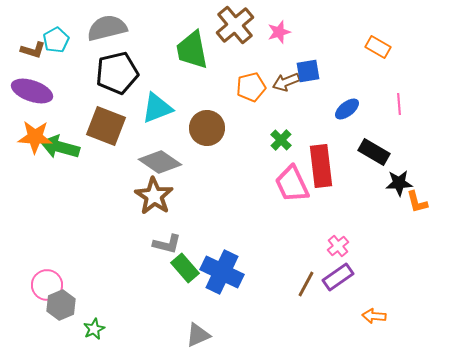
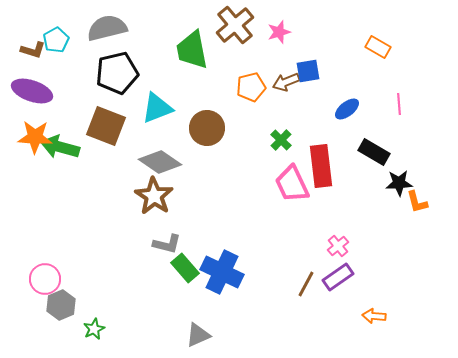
pink circle: moved 2 px left, 6 px up
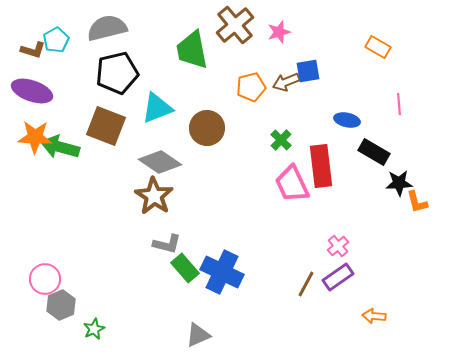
blue ellipse: moved 11 px down; rotated 50 degrees clockwise
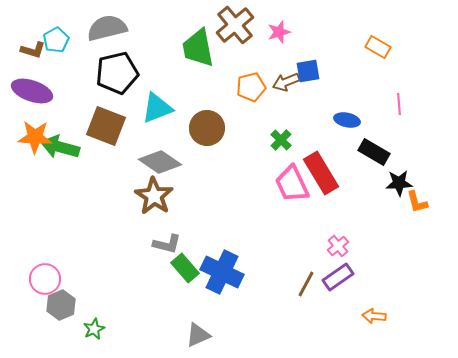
green trapezoid: moved 6 px right, 2 px up
red rectangle: moved 7 px down; rotated 24 degrees counterclockwise
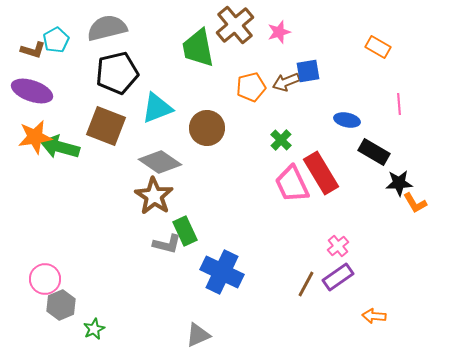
orange star: rotated 12 degrees counterclockwise
orange L-shape: moved 2 px left, 1 px down; rotated 15 degrees counterclockwise
green rectangle: moved 37 px up; rotated 16 degrees clockwise
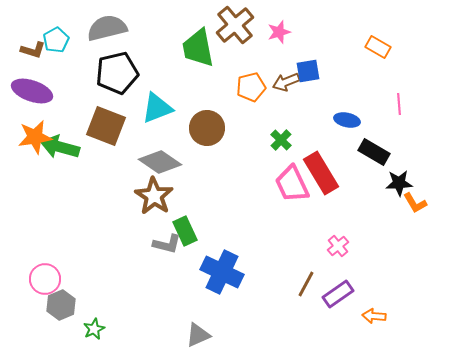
purple rectangle: moved 17 px down
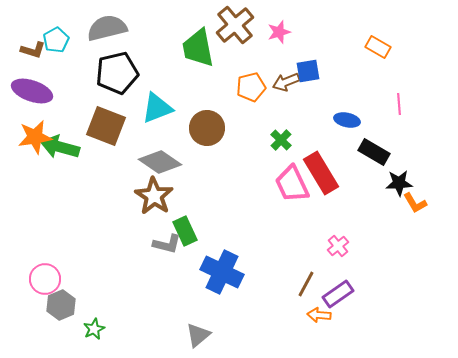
orange arrow: moved 55 px left, 1 px up
gray triangle: rotated 16 degrees counterclockwise
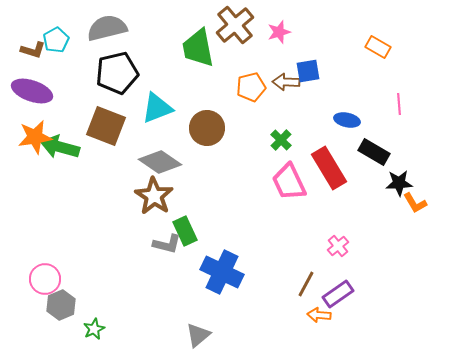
brown arrow: rotated 24 degrees clockwise
red rectangle: moved 8 px right, 5 px up
pink trapezoid: moved 3 px left, 2 px up
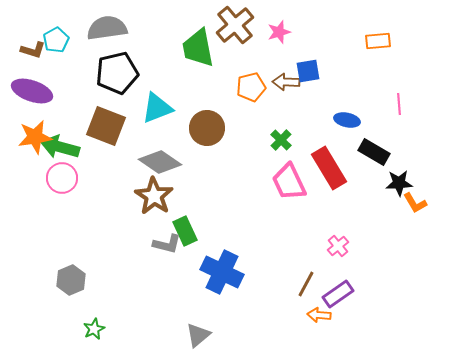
gray semicircle: rotated 6 degrees clockwise
orange rectangle: moved 6 px up; rotated 35 degrees counterclockwise
pink circle: moved 17 px right, 101 px up
gray hexagon: moved 10 px right, 25 px up
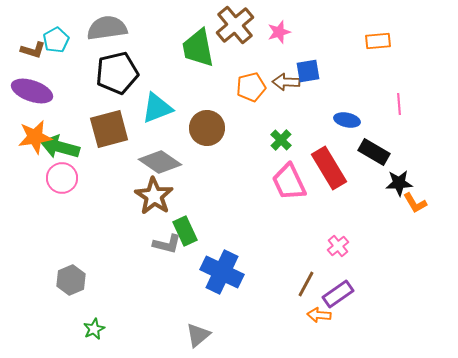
brown square: moved 3 px right, 3 px down; rotated 36 degrees counterclockwise
